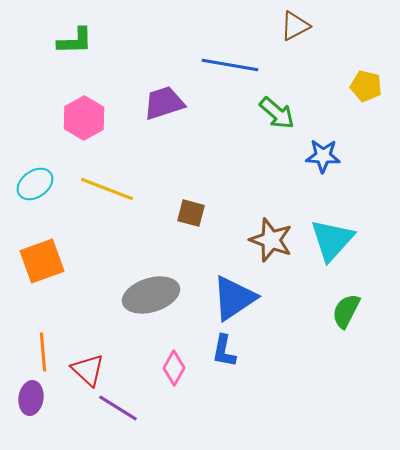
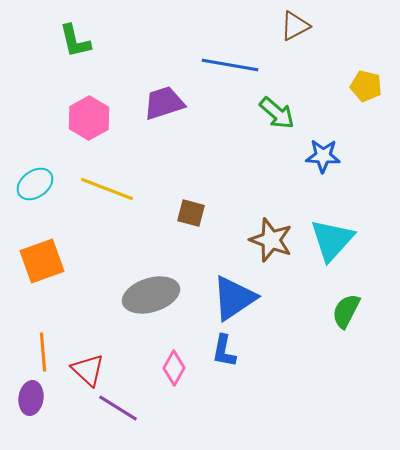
green L-shape: rotated 78 degrees clockwise
pink hexagon: moved 5 px right
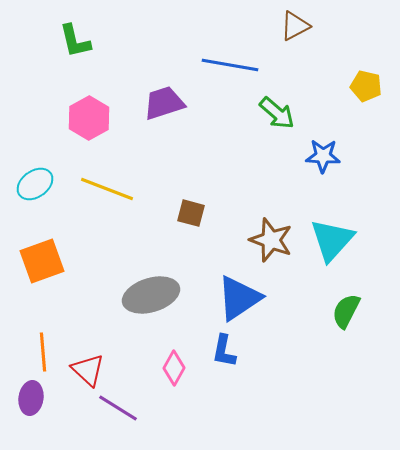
blue triangle: moved 5 px right
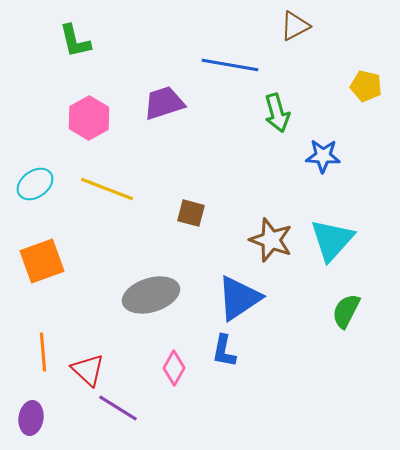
green arrow: rotated 33 degrees clockwise
purple ellipse: moved 20 px down
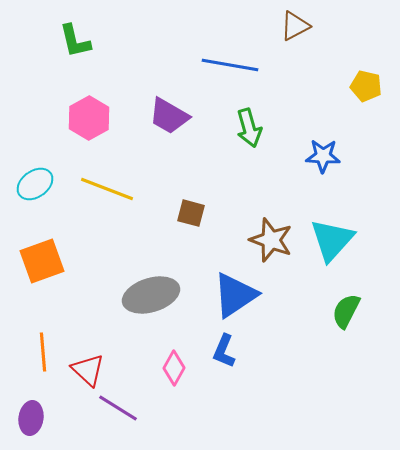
purple trapezoid: moved 5 px right, 13 px down; rotated 132 degrees counterclockwise
green arrow: moved 28 px left, 15 px down
blue triangle: moved 4 px left, 3 px up
blue L-shape: rotated 12 degrees clockwise
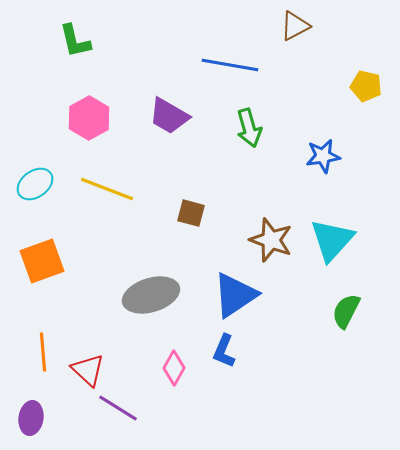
blue star: rotated 12 degrees counterclockwise
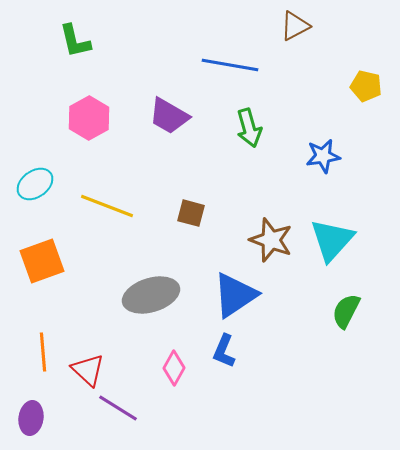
yellow line: moved 17 px down
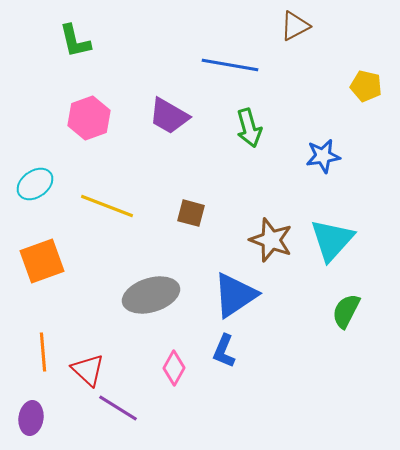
pink hexagon: rotated 9 degrees clockwise
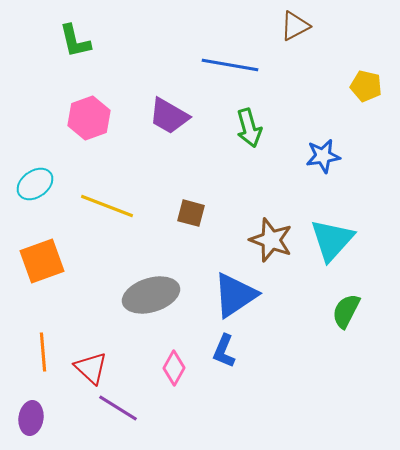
red triangle: moved 3 px right, 2 px up
